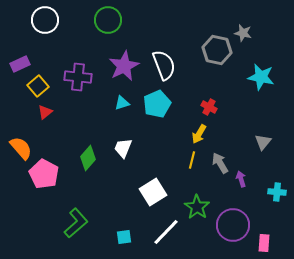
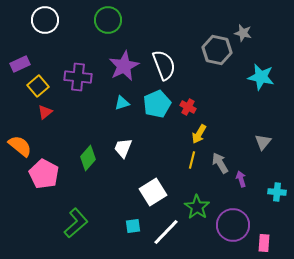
red cross: moved 21 px left
orange semicircle: moved 1 px left, 2 px up; rotated 10 degrees counterclockwise
cyan square: moved 9 px right, 11 px up
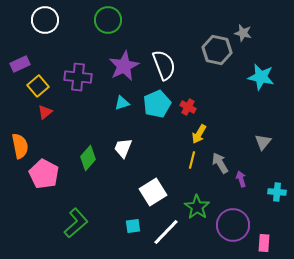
orange semicircle: rotated 40 degrees clockwise
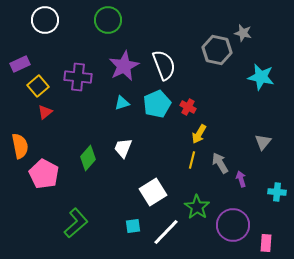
pink rectangle: moved 2 px right
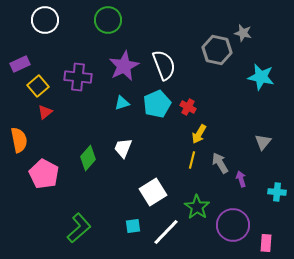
orange semicircle: moved 1 px left, 6 px up
green L-shape: moved 3 px right, 5 px down
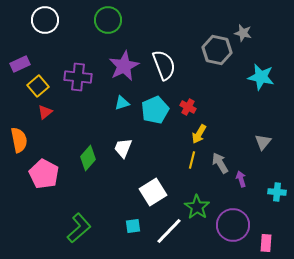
cyan pentagon: moved 2 px left, 6 px down
white line: moved 3 px right, 1 px up
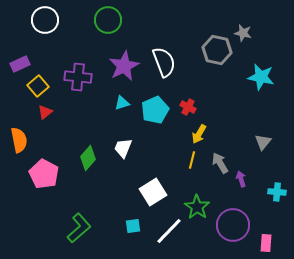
white semicircle: moved 3 px up
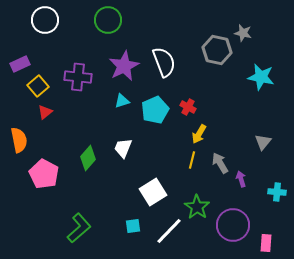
cyan triangle: moved 2 px up
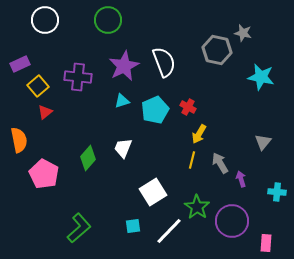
purple circle: moved 1 px left, 4 px up
